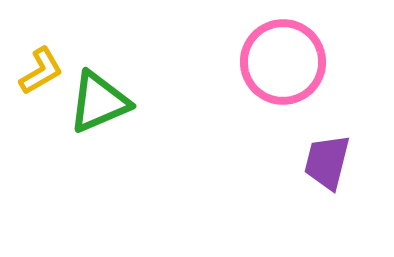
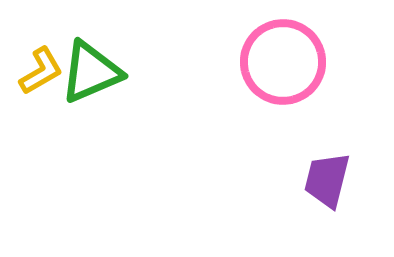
green triangle: moved 8 px left, 30 px up
purple trapezoid: moved 18 px down
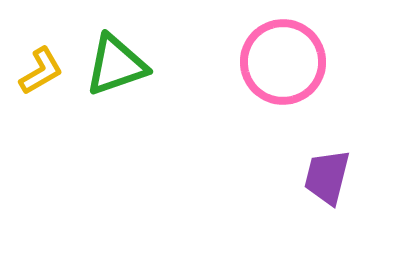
green triangle: moved 25 px right, 7 px up; rotated 4 degrees clockwise
purple trapezoid: moved 3 px up
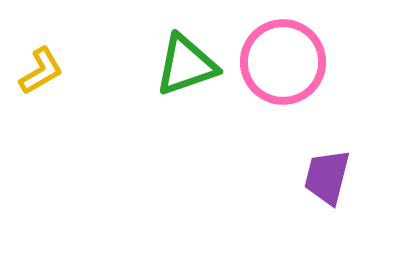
green triangle: moved 70 px right
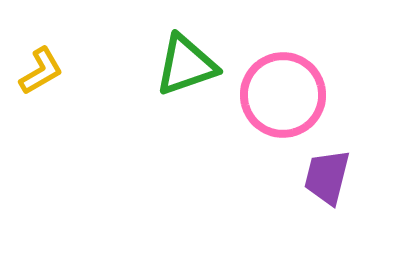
pink circle: moved 33 px down
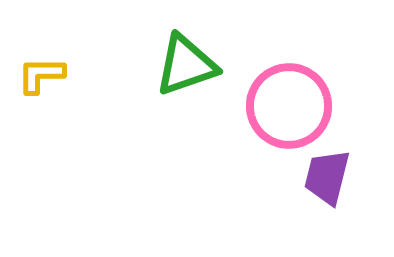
yellow L-shape: moved 4 px down; rotated 150 degrees counterclockwise
pink circle: moved 6 px right, 11 px down
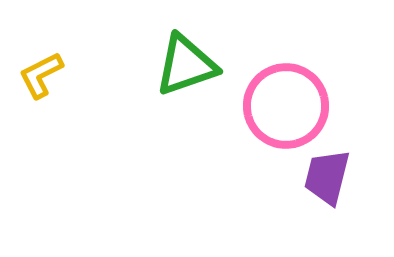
yellow L-shape: rotated 27 degrees counterclockwise
pink circle: moved 3 px left
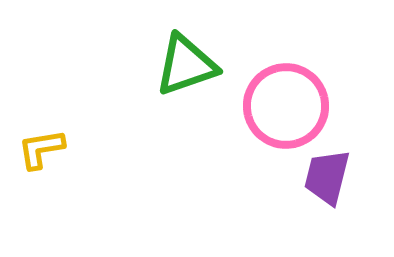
yellow L-shape: moved 74 px down; rotated 18 degrees clockwise
